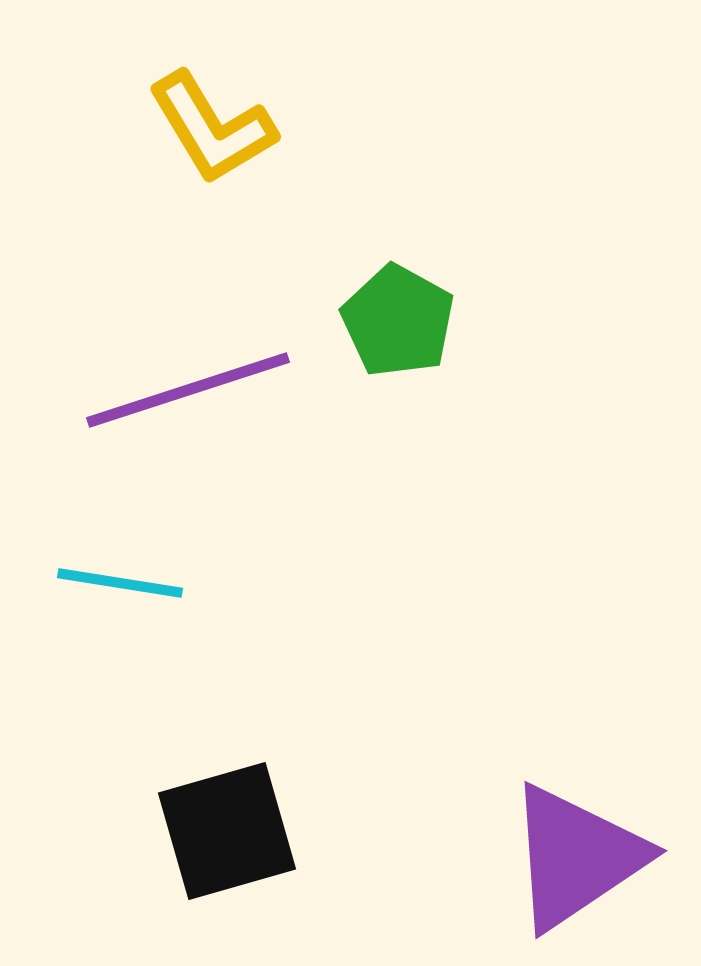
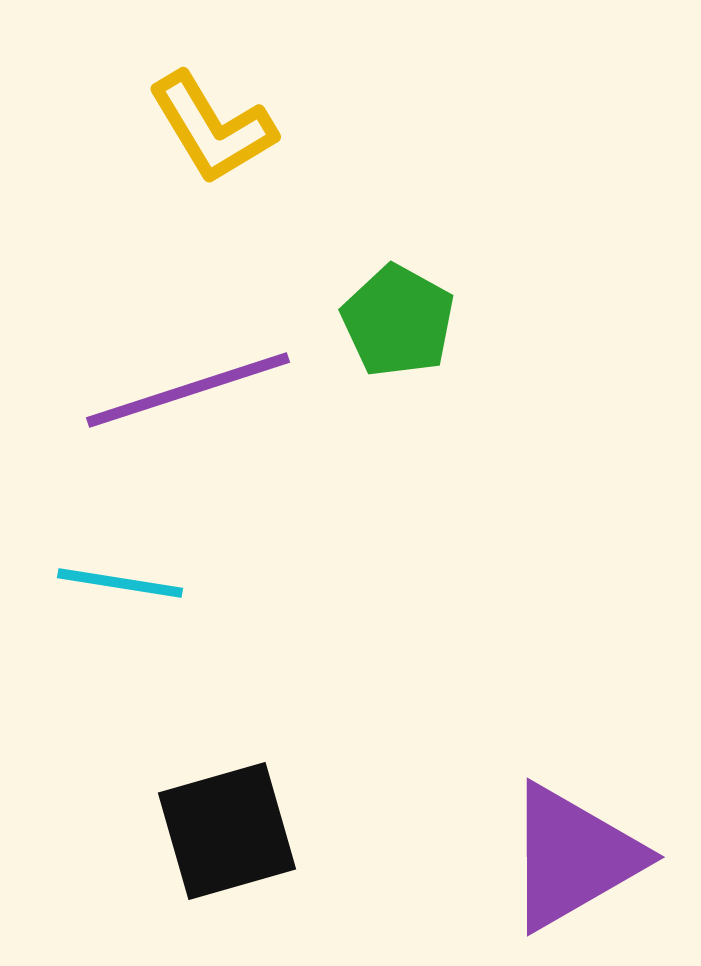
purple triangle: moved 3 px left; rotated 4 degrees clockwise
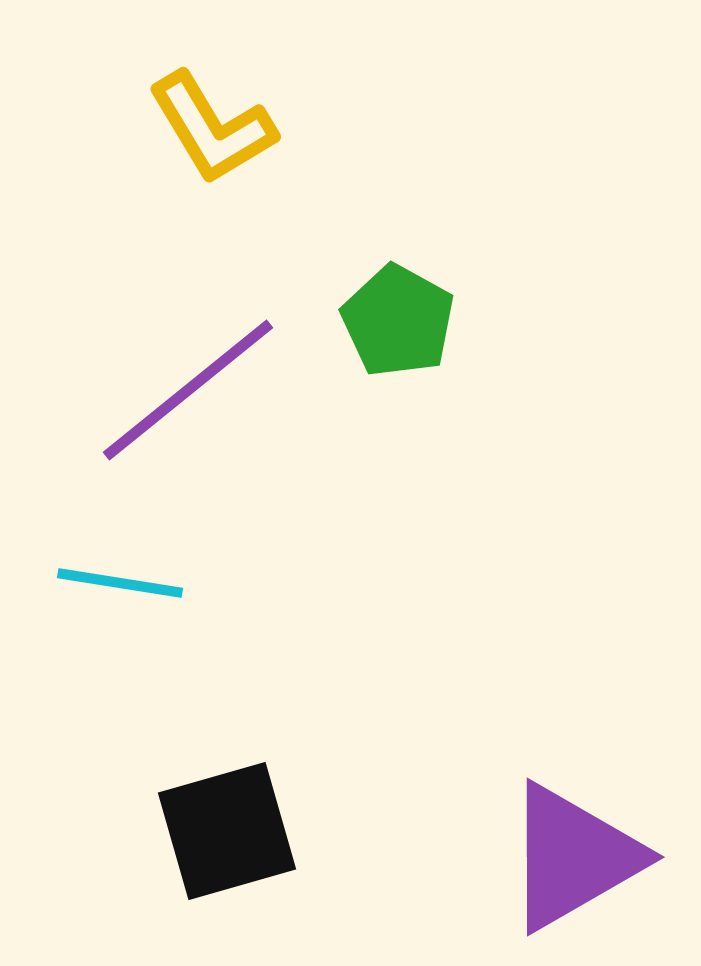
purple line: rotated 21 degrees counterclockwise
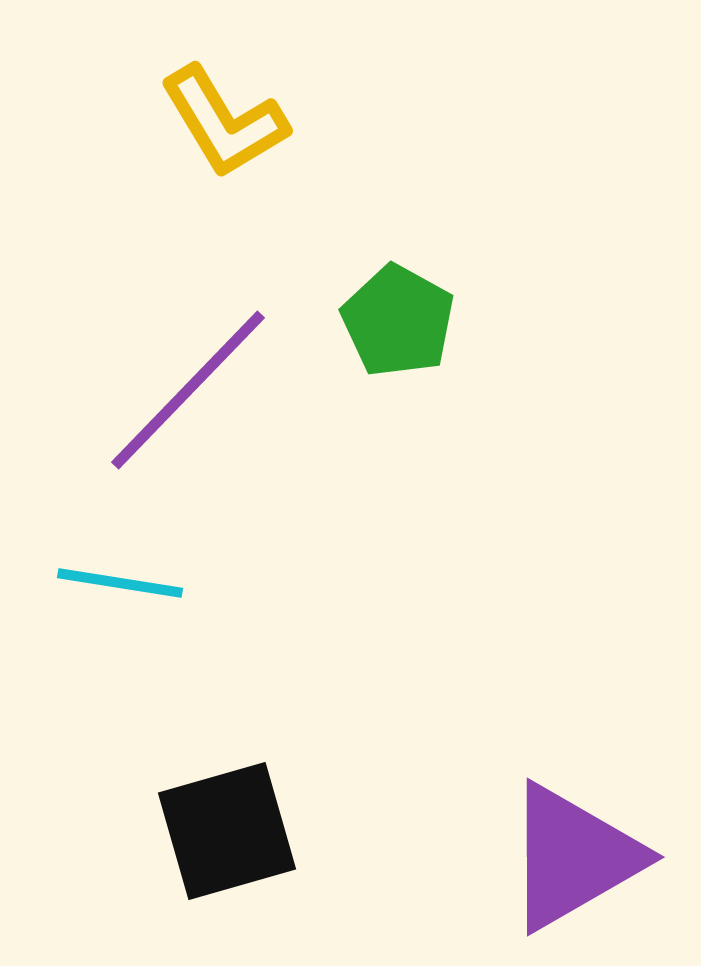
yellow L-shape: moved 12 px right, 6 px up
purple line: rotated 7 degrees counterclockwise
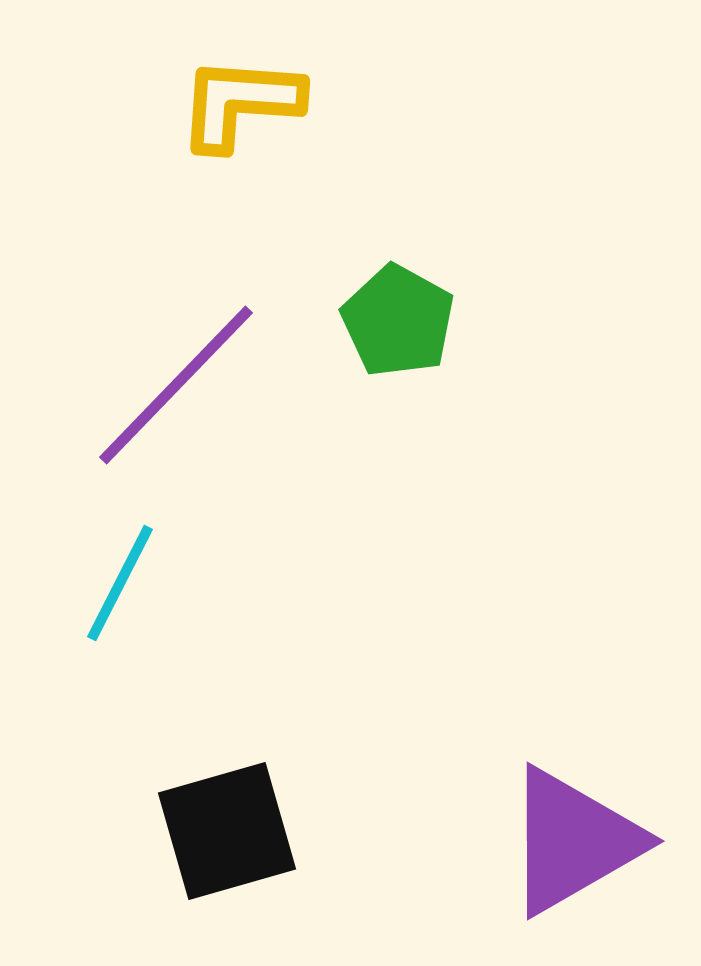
yellow L-shape: moved 16 px right, 19 px up; rotated 125 degrees clockwise
purple line: moved 12 px left, 5 px up
cyan line: rotated 72 degrees counterclockwise
purple triangle: moved 16 px up
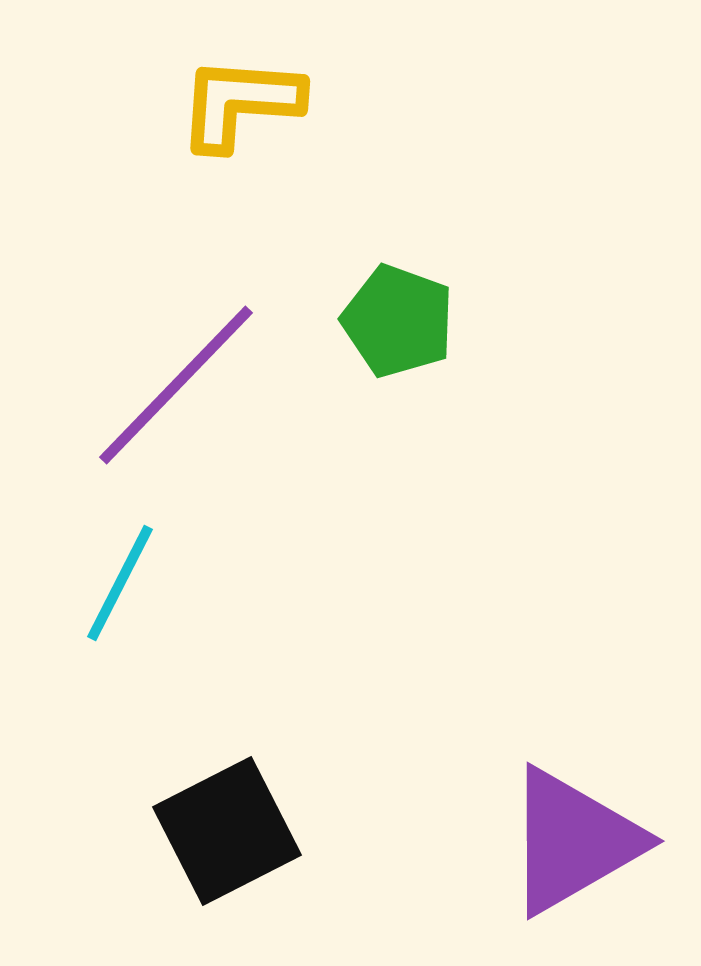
green pentagon: rotated 9 degrees counterclockwise
black square: rotated 11 degrees counterclockwise
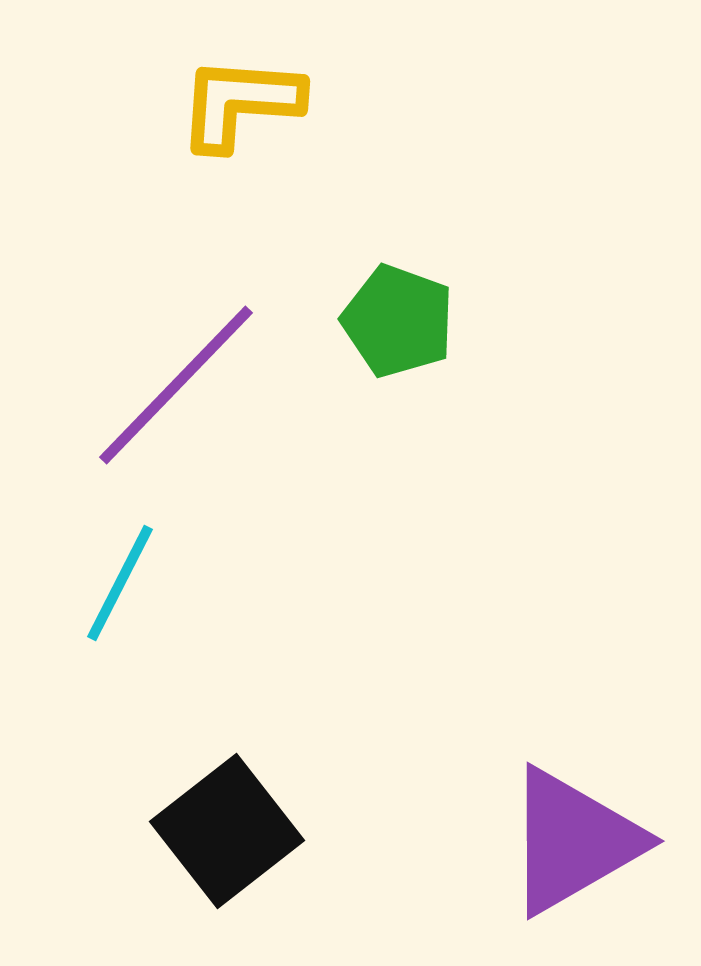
black square: rotated 11 degrees counterclockwise
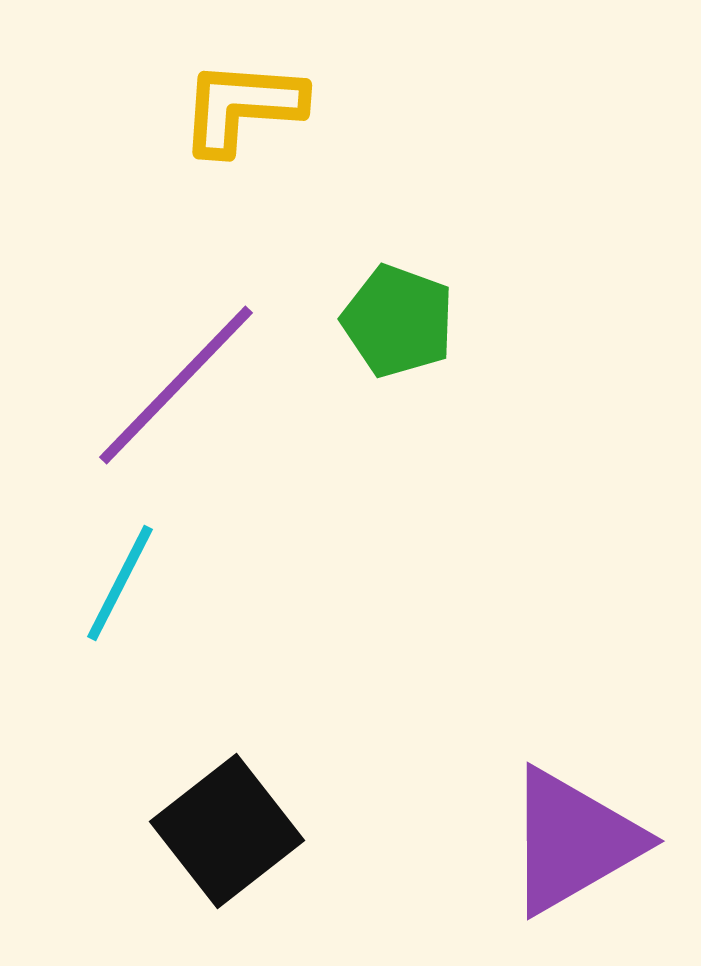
yellow L-shape: moved 2 px right, 4 px down
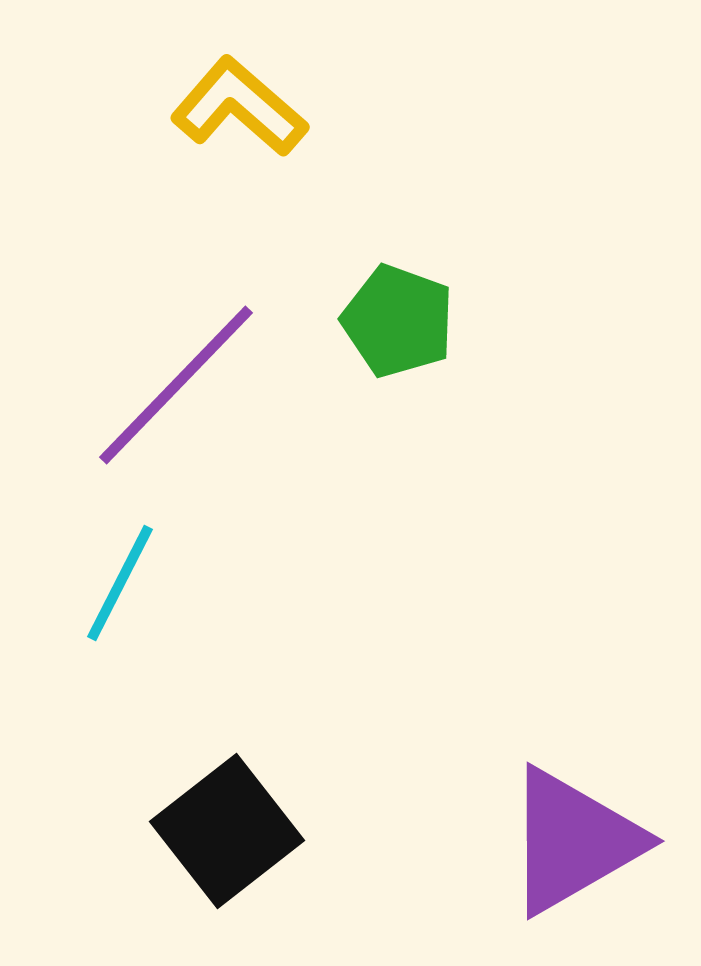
yellow L-shape: moved 3 px left; rotated 37 degrees clockwise
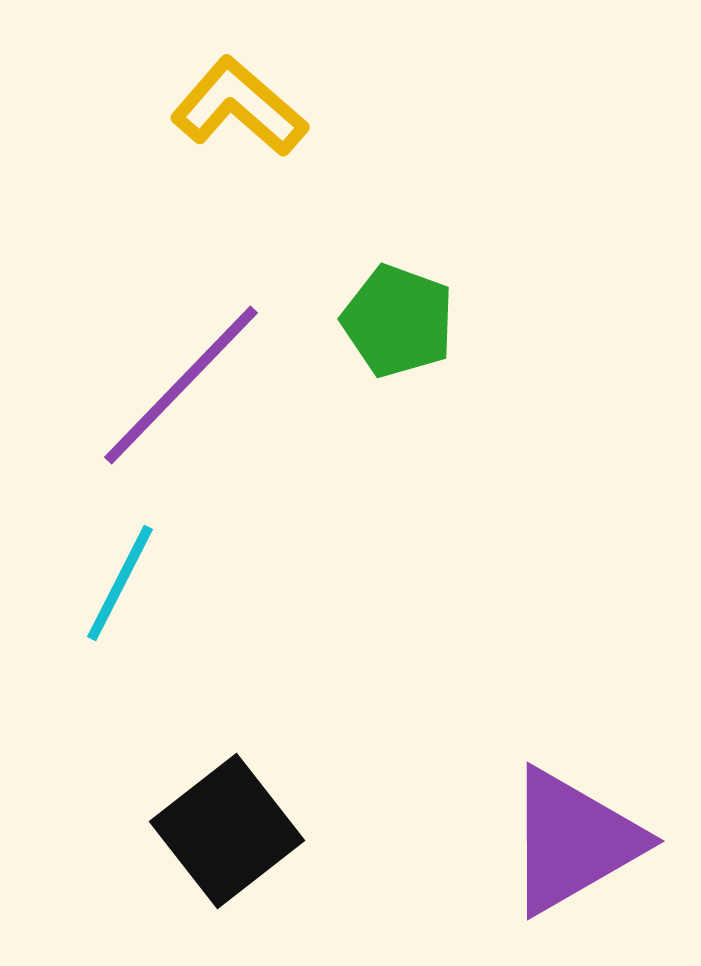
purple line: moved 5 px right
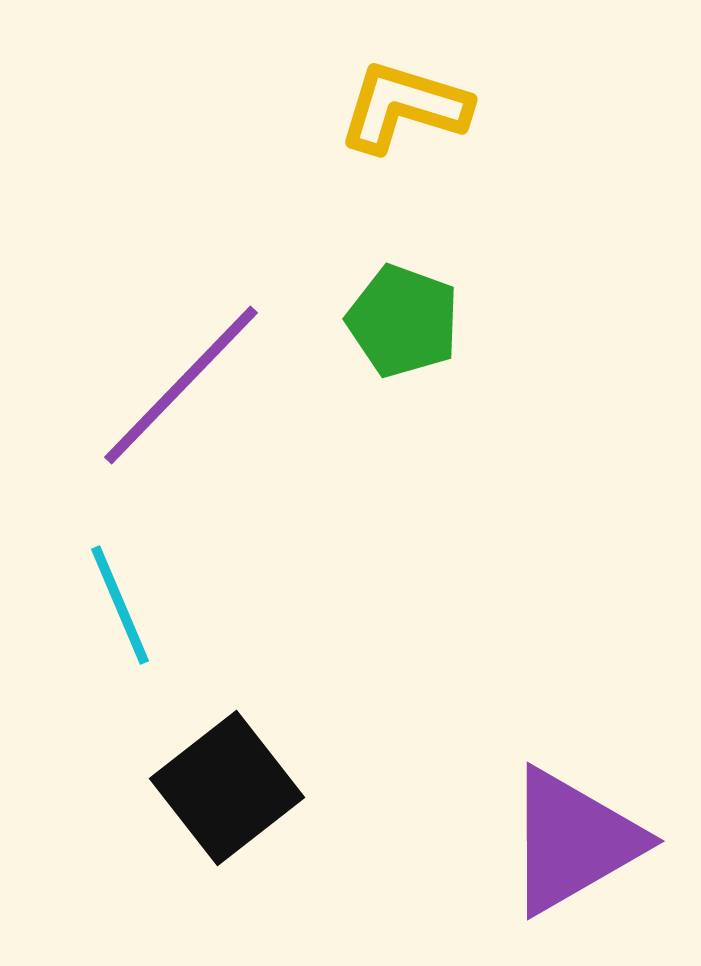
yellow L-shape: moved 165 px right; rotated 24 degrees counterclockwise
green pentagon: moved 5 px right
cyan line: moved 22 px down; rotated 50 degrees counterclockwise
black square: moved 43 px up
